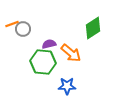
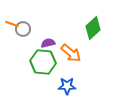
orange line: rotated 40 degrees clockwise
green diamond: rotated 10 degrees counterclockwise
purple semicircle: moved 1 px left, 1 px up
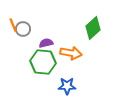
orange line: moved 1 px right, 1 px down; rotated 48 degrees clockwise
purple semicircle: moved 2 px left
orange arrow: rotated 30 degrees counterclockwise
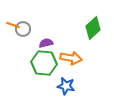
orange line: rotated 48 degrees counterclockwise
orange arrow: moved 5 px down
green hexagon: moved 1 px right, 1 px down
blue star: moved 1 px left; rotated 12 degrees clockwise
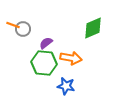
green diamond: rotated 20 degrees clockwise
purple semicircle: rotated 24 degrees counterclockwise
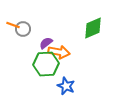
orange arrow: moved 12 px left, 6 px up
green hexagon: moved 2 px right, 1 px down; rotated 10 degrees counterclockwise
blue star: rotated 12 degrees clockwise
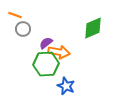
orange line: moved 2 px right, 10 px up
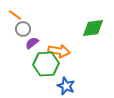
orange line: rotated 16 degrees clockwise
green diamond: rotated 15 degrees clockwise
purple semicircle: moved 14 px left
orange arrow: moved 1 px up
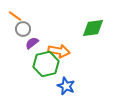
orange line: moved 1 px down
green hexagon: rotated 10 degrees counterclockwise
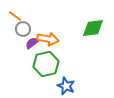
orange arrow: moved 11 px left, 12 px up
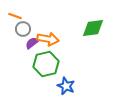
orange line: rotated 16 degrees counterclockwise
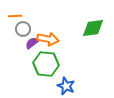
orange line: rotated 24 degrees counterclockwise
green hexagon: rotated 20 degrees clockwise
